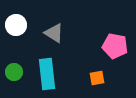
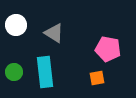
pink pentagon: moved 7 px left, 3 px down
cyan rectangle: moved 2 px left, 2 px up
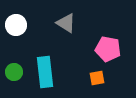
gray triangle: moved 12 px right, 10 px up
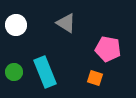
cyan rectangle: rotated 16 degrees counterclockwise
orange square: moved 2 px left; rotated 28 degrees clockwise
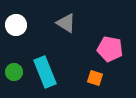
pink pentagon: moved 2 px right
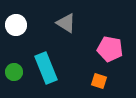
cyan rectangle: moved 1 px right, 4 px up
orange square: moved 4 px right, 3 px down
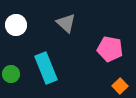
gray triangle: rotated 10 degrees clockwise
green circle: moved 3 px left, 2 px down
orange square: moved 21 px right, 5 px down; rotated 28 degrees clockwise
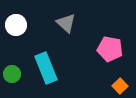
green circle: moved 1 px right
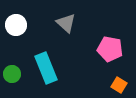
orange square: moved 1 px left, 1 px up; rotated 14 degrees counterclockwise
